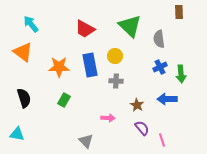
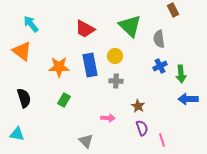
brown rectangle: moved 6 px left, 2 px up; rotated 24 degrees counterclockwise
orange triangle: moved 1 px left, 1 px up
blue cross: moved 1 px up
blue arrow: moved 21 px right
brown star: moved 1 px right, 1 px down
purple semicircle: rotated 21 degrees clockwise
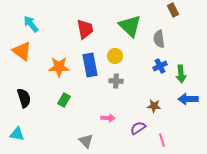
red trapezoid: rotated 130 degrees counterclockwise
brown star: moved 16 px right; rotated 24 degrees counterclockwise
purple semicircle: moved 4 px left; rotated 105 degrees counterclockwise
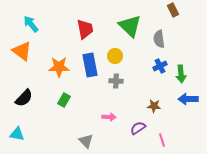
black semicircle: rotated 60 degrees clockwise
pink arrow: moved 1 px right, 1 px up
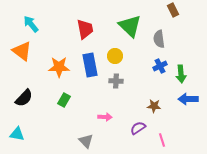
pink arrow: moved 4 px left
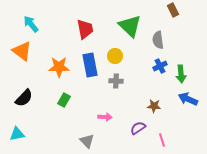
gray semicircle: moved 1 px left, 1 px down
blue arrow: rotated 24 degrees clockwise
cyan triangle: rotated 21 degrees counterclockwise
gray triangle: moved 1 px right
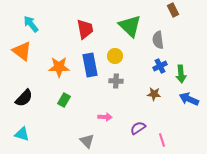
blue arrow: moved 1 px right
brown star: moved 12 px up
cyan triangle: moved 5 px right; rotated 28 degrees clockwise
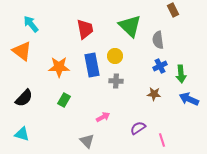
blue rectangle: moved 2 px right
pink arrow: moved 2 px left; rotated 32 degrees counterclockwise
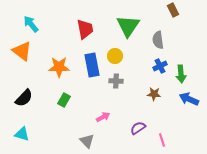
green triangle: moved 2 px left; rotated 20 degrees clockwise
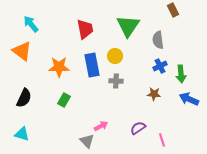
black semicircle: rotated 18 degrees counterclockwise
pink arrow: moved 2 px left, 9 px down
